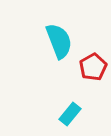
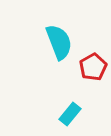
cyan semicircle: moved 1 px down
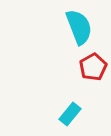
cyan semicircle: moved 20 px right, 15 px up
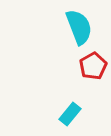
red pentagon: moved 1 px up
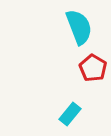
red pentagon: moved 2 px down; rotated 12 degrees counterclockwise
